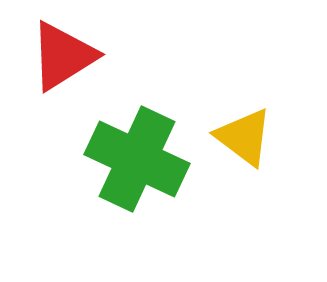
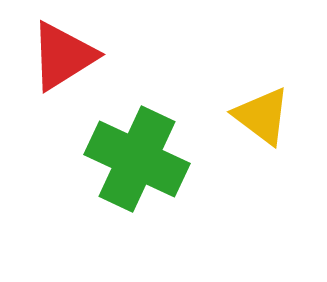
yellow triangle: moved 18 px right, 21 px up
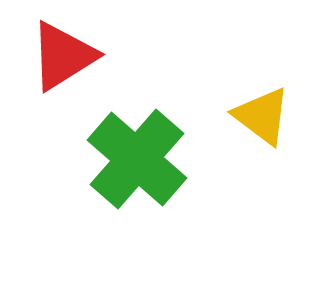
green cross: rotated 16 degrees clockwise
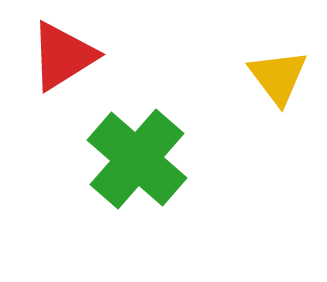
yellow triangle: moved 16 px right, 39 px up; rotated 16 degrees clockwise
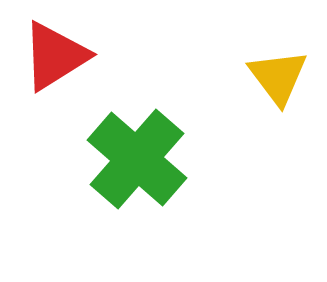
red triangle: moved 8 px left
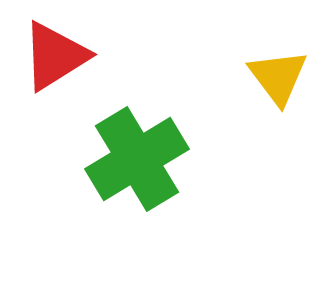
green cross: rotated 18 degrees clockwise
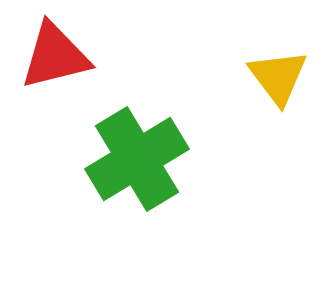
red triangle: rotated 18 degrees clockwise
